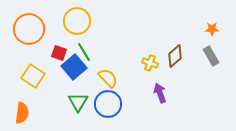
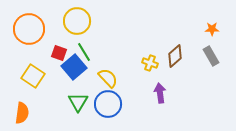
purple arrow: rotated 12 degrees clockwise
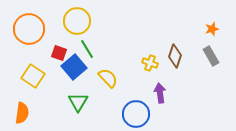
orange star: rotated 16 degrees counterclockwise
green line: moved 3 px right, 3 px up
brown diamond: rotated 30 degrees counterclockwise
blue circle: moved 28 px right, 10 px down
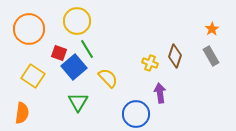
orange star: rotated 16 degrees counterclockwise
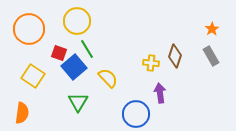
yellow cross: moved 1 px right; rotated 14 degrees counterclockwise
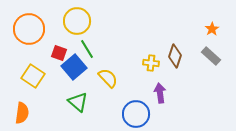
gray rectangle: rotated 18 degrees counterclockwise
green triangle: rotated 20 degrees counterclockwise
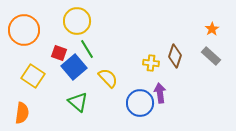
orange circle: moved 5 px left, 1 px down
blue circle: moved 4 px right, 11 px up
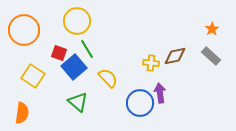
brown diamond: rotated 60 degrees clockwise
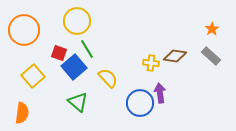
brown diamond: rotated 20 degrees clockwise
yellow square: rotated 15 degrees clockwise
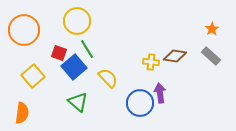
yellow cross: moved 1 px up
